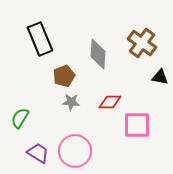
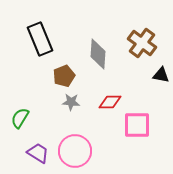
black triangle: moved 1 px right, 2 px up
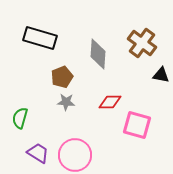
black rectangle: moved 1 px up; rotated 52 degrees counterclockwise
brown pentagon: moved 2 px left, 1 px down
gray star: moved 5 px left
green semicircle: rotated 15 degrees counterclockwise
pink square: rotated 16 degrees clockwise
pink circle: moved 4 px down
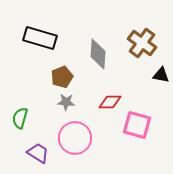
pink circle: moved 17 px up
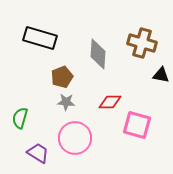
brown cross: rotated 20 degrees counterclockwise
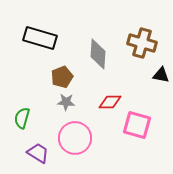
green semicircle: moved 2 px right
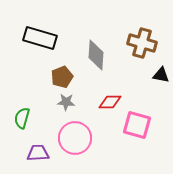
gray diamond: moved 2 px left, 1 px down
purple trapezoid: rotated 35 degrees counterclockwise
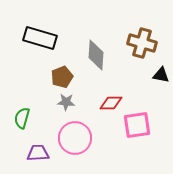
red diamond: moved 1 px right, 1 px down
pink square: rotated 24 degrees counterclockwise
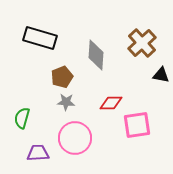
brown cross: rotated 32 degrees clockwise
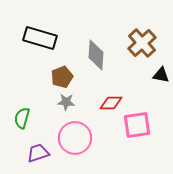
purple trapezoid: rotated 15 degrees counterclockwise
